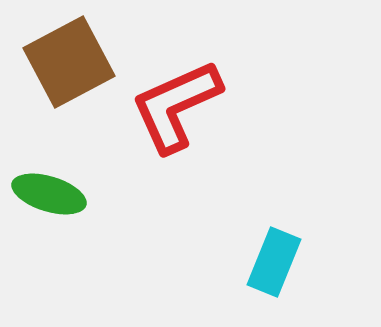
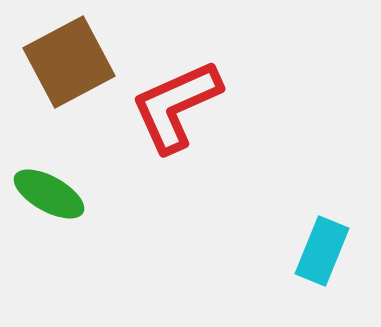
green ellipse: rotated 12 degrees clockwise
cyan rectangle: moved 48 px right, 11 px up
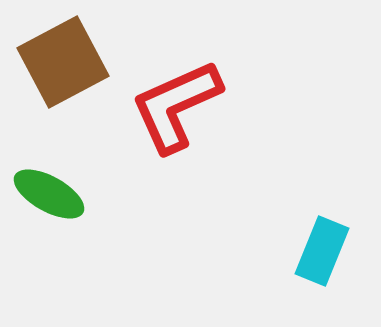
brown square: moved 6 px left
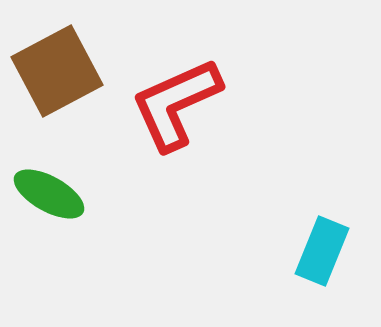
brown square: moved 6 px left, 9 px down
red L-shape: moved 2 px up
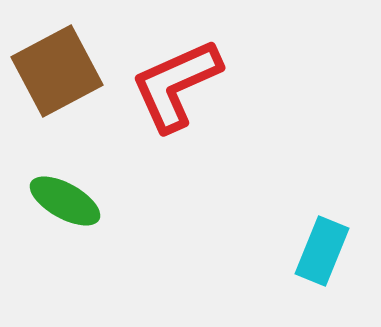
red L-shape: moved 19 px up
green ellipse: moved 16 px right, 7 px down
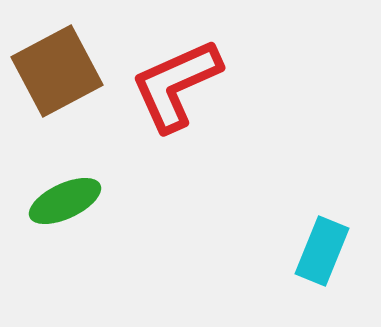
green ellipse: rotated 54 degrees counterclockwise
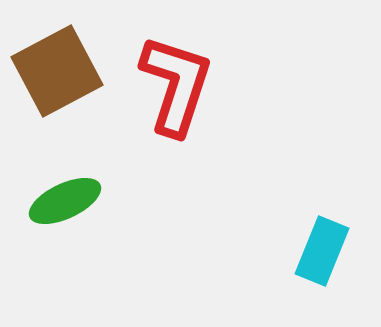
red L-shape: rotated 132 degrees clockwise
